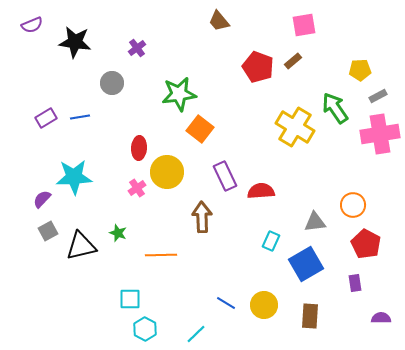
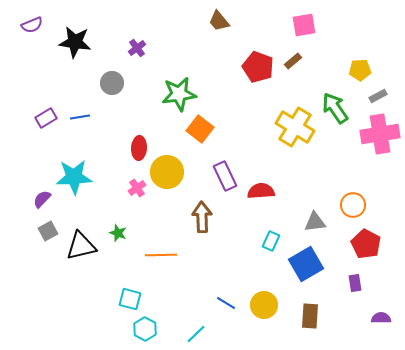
cyan square at (130, 299): rotated 15 degrees clockwise
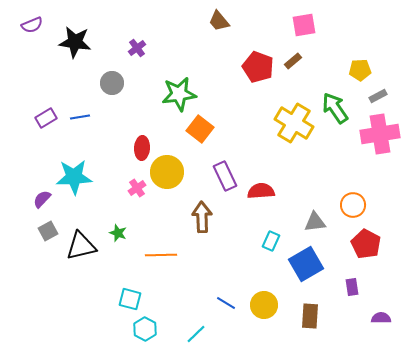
yellow cross at (295, 127): moved 1 px left, 4 px up
red ellipse at (139, 148): moved 3 px right
purple rectangle at (355, 283): moved 3 px left, 4 px down
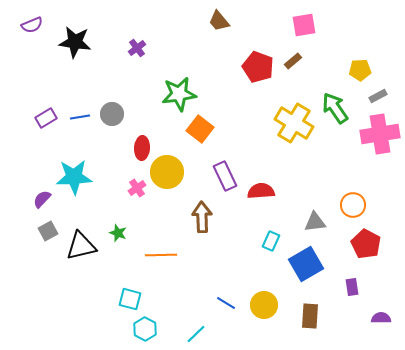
gray circle at (112, 83): moved 31 px down
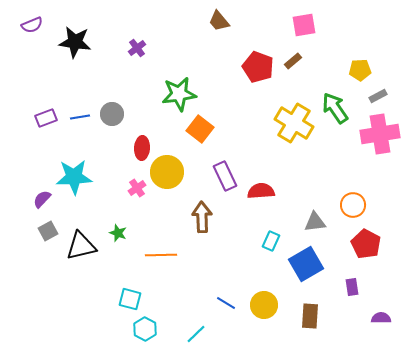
purple rectangle at (46, 118): rotated 10 degrees clockwise
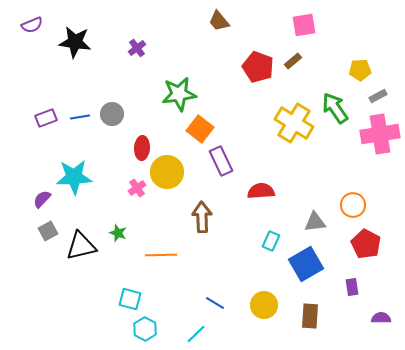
purple rectangle at (225, 176): moved 4 px left, 15 px up
blue line at (226, 303): moved 11 px left
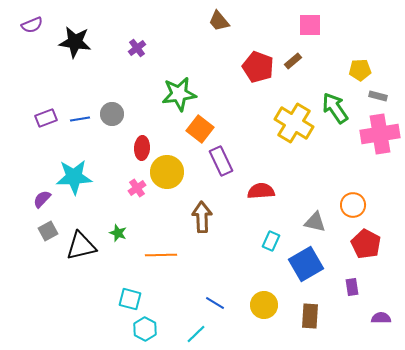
pink square at (304, 25): moved 6 px right; rotated 10 degrees clockwise
gray rectangle at (378, 96): rotated 42 degrees clockwise
blue line at (80, 117): moved 2 px down
gray triangle at (315, 222): rotated 20 degrees clockwise
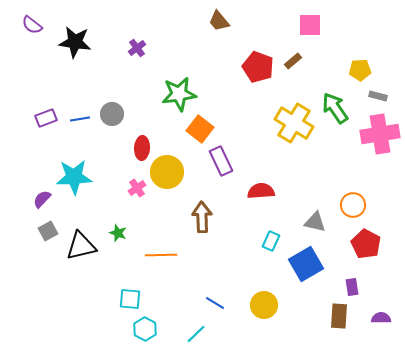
purple semicircle at (32, 25): rotated 60 degrees clockwise
cyan square at (130, 299): rotated 10 degrees counterclockwise
brown rectangle at (310, 316): moved 29 px right
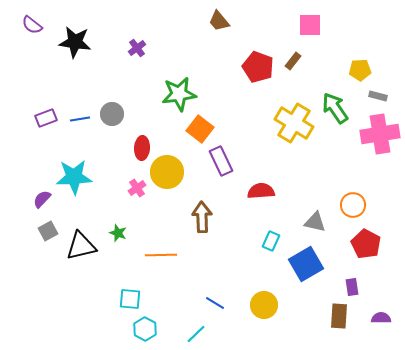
brown rectangle at (293, 61): rotated 12 degrees counterclockwise
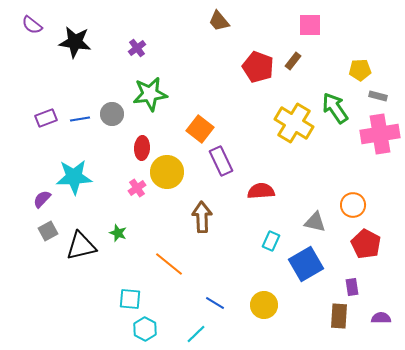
green star at (179, 94): moved 29 px left
orange line at (161, 255): moved 8 px right, 9 px down; rotated 40 degrees clockwise
